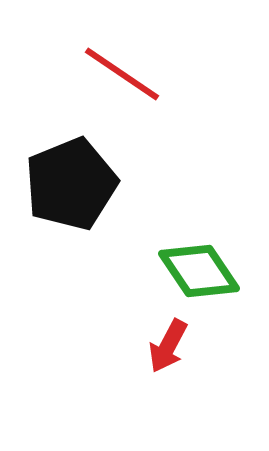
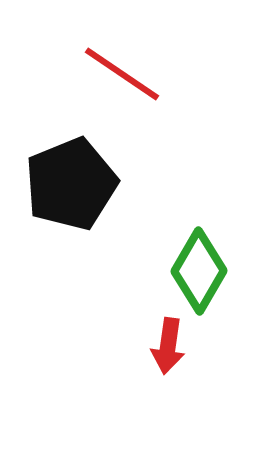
green diamond: rotated 64 degrees clockwise
red arrow: rotated 20 degrees counterclockwise
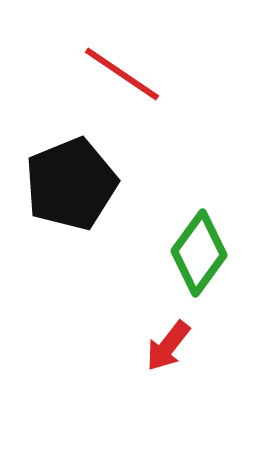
green diamond: moved 18 px up; rotated 6 degrees clockwise
red arrow: rotated 30 degrees clockwise
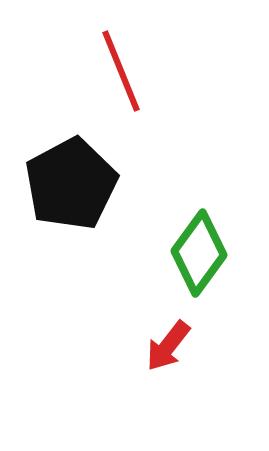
red line: moved 1 px left, 3 px up; rotated 34 degrees clockwise
black pentagon: rotated 6 degrees counterclockwise
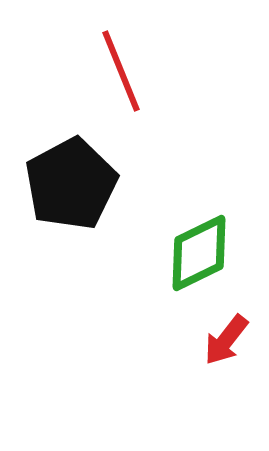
green diamond: rotated 28 degrees clockwise
red arrow: moved 58 px right, 6 px up
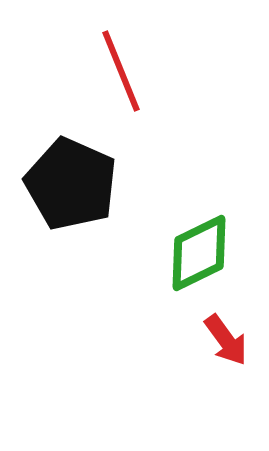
black pentagon: rotated 20 degrees counterclockwise
red arrow: rotated 74 degrees counterclockwise
